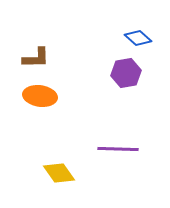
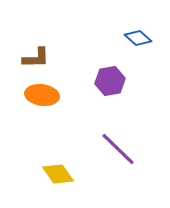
purple hexagon: moved 16 px left, 8 px down
orange ellipse: moved 2 px right, 1 px up
purple line: rotated 42 degrees clockwise
yellow diamond: moved 1 px left, 1 px down
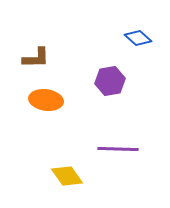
orange ellipse: moved 4 px right, 5 px down
purple line: rotated 42 degrees counterclockwise
yellow diamond: moved 9 px right, 2 px down
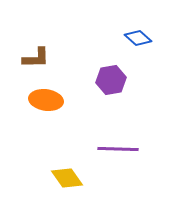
purple hexagon: moved 1 px right, 1 px up
yellow diamond: moved 2 px down
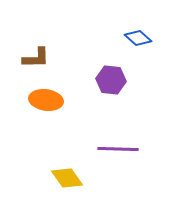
purple hexagon: rotated 16 degrees clockwise
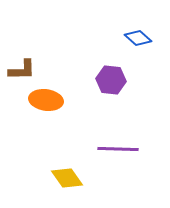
brown L-shape: moved 14 px left, 12 px down
